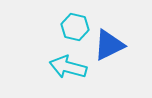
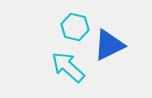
cyan arrow: rotated 27 degrees clockwise
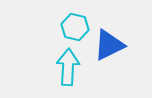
cyan arrow: rotated 51 degrees clockwise
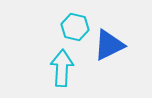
cyan arrow: moved 6 px left, 1 px down
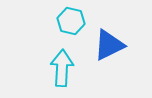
cyan hexagon: moved 4 px left, 6 px up
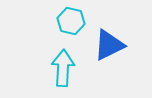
cyan arrow: moved 1 px right
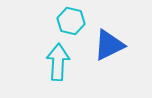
cyan arrow: moved 5 px left, 6 px up
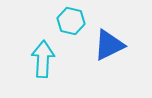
cyan arrow: moved 15 px left, 3 px up
